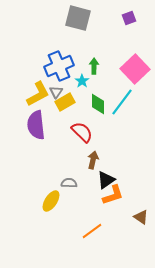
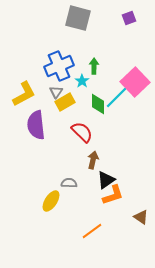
pink square: moved 13 px down
yellow L-shape: moved 14 px left
cyan line: moved 4 px left, 6 px up; rotated 8 degrees clockwise
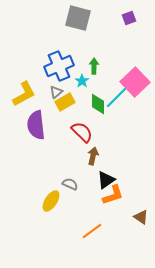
gray triangle: rotated 16 degrees clockwise
brown arrow: moved 4 px up
gray semicircle: moved 1 px right, 1 px down; rotated 21 degrees clockwise
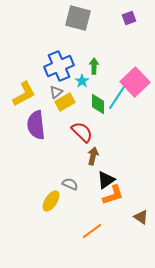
cyan line: rotated 12 degrees counterclockwise
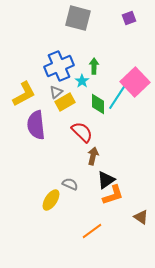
yellow ellipse: moved 1 px up
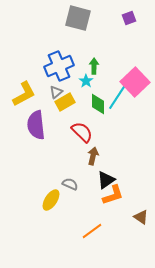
cyan star: moved 4 px right
